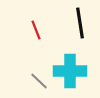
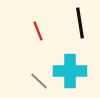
red line: moved 2 px right, 1 px down
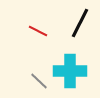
black line: rotated 36 degrees clockwise
red line: rotated 42 degrees counterclockwise
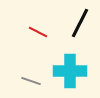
red line: moved 1 px down
gray line: moved 8 px left; rotated 24 degrees counterclockwise
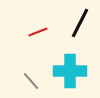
red line: rotated 48 degrees counterclockwise
gray line: rotated 30 degrees clockwise
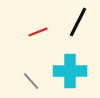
black line: moved 2 px left, 1 px up
